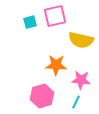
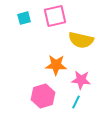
cyan square: moved 6 px left, 4 px up
pink hexagon: moved 1 px right
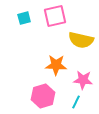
pink star: moved 2 px right
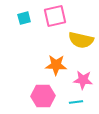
pink hexagon: rotated 15 degrees clockwise
cyan line: rotated 56 degrees clockwise
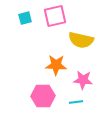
cyan square: moved 1 px right
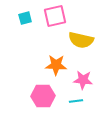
cyan line: moved 1 px up
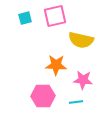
cyan line: moved 1 px down
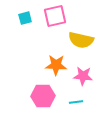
pink star: moved 4 px up
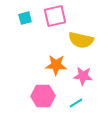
cyan line: moved 1 px down; rotated 24 degrees counterclockwise
